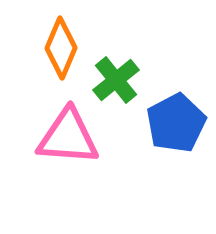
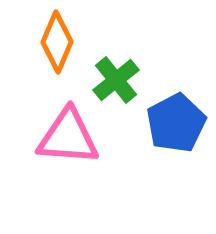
orange diamond: moved 4 px left, 6 px up
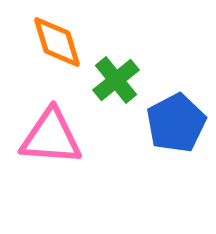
orange diamond: rotated 40 degrees counterclockwise
pink triangle: moved 17 px left
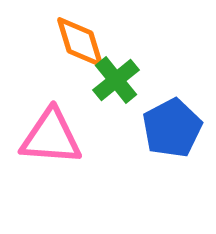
orange diamond: moved 23 px right
blue pentagon: moved 4 px left, 5 px down
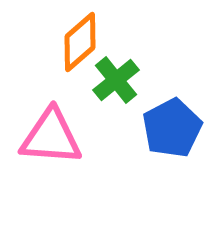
orange diamond: rotated 66 degrees clockwise
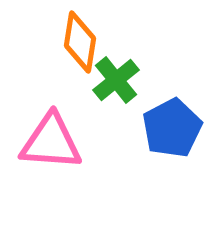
orange diamond: rotated 40 degrees counterclockwise
pink triangle: moved 5 px down
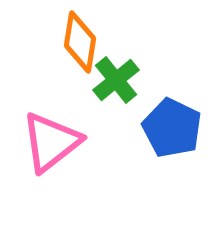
blue pentagon: rotated 18 degrees counterclockwise
pink triangle: rotated 42 degrees counterclockwise
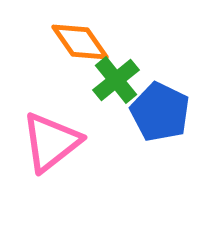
orange diamond: rotated 44 degrees counterclockwise
blue pentagon: moved 12 px left, 16 px up
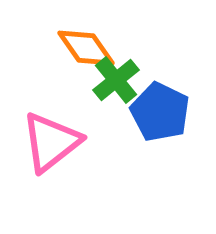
orange diamond: moved 6 px right, 6 px down
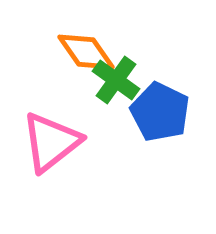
orange diamond: moved 4 px down
green cross: rotated 15 degrees counterclockwise
